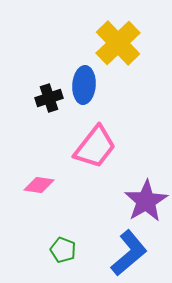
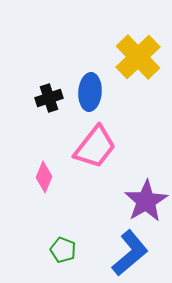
yellow cross: moved 20 px right, 14 px down
blue ellipse: moved 6 px right, 7 px down
pink diamond: moved 5 px right, 8 px up; rotated 76 degrees counterclockwise
blue L-shape: moved 1 px right
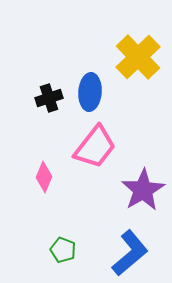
purple star: moved 3 px left, 11 px up
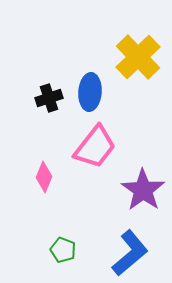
purple star: rotated 6 degrees counterclockwise
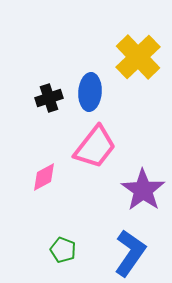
pink diamond: rotated 40 degrees clockwise
blue L-shape: rotated 15 degrees counterclockwise
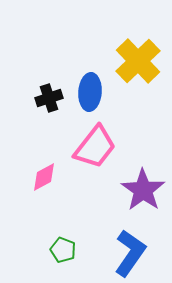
yellow cross: moved 4 px down
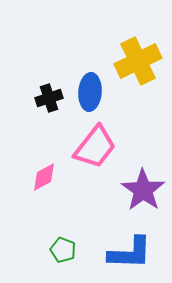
yellow cross: rotated 18 degrees clockwise
blue L-shape: rotated 57 degrees clockwise
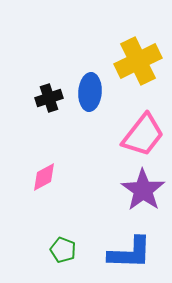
pink trapezoid: moved 48 px right, 12 px up
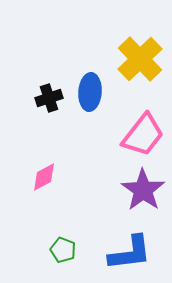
yellow cross: moved 2 px right, 2 px up; rotated 18 degrees counterclockwise
blue L-shape: rotated 9 degrees counterclockwise
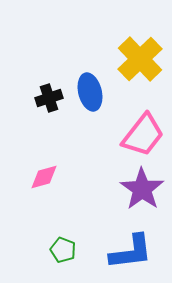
blue ellipse: rotated 18 degrees counterclockwise
pink diamond: rotated 12 degrees clockwise
purple star: moved 1 px left, 1 px up
blue L-shape: moved 1 px right, 1 px up
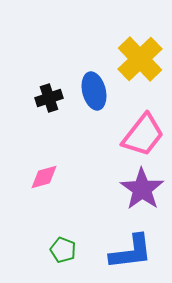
blue ellipse: moved 4 px right, 1 px up
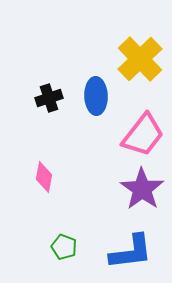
blue ellipse: moved 2 px right, 5 px down; rotated 12 degrees clockwise
pink diamond: rotated 64 degrees counterclockwise
green pentagon: moved 1 px right, 3 px up
